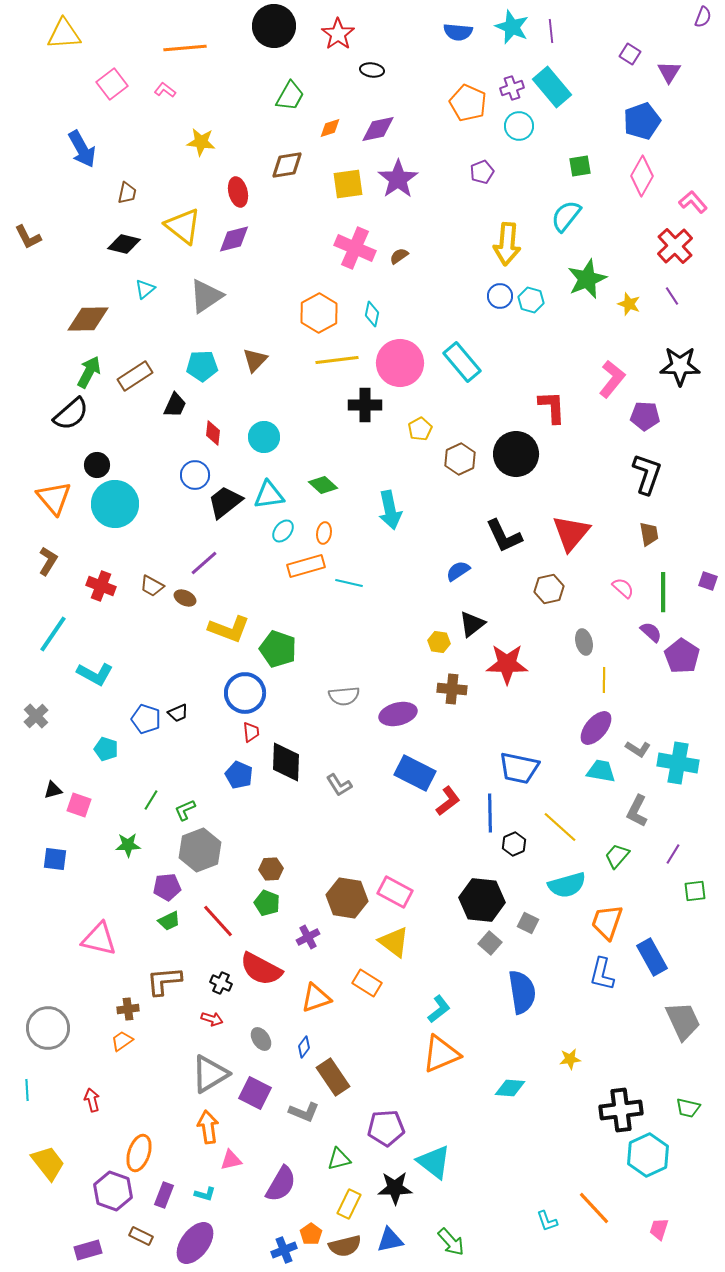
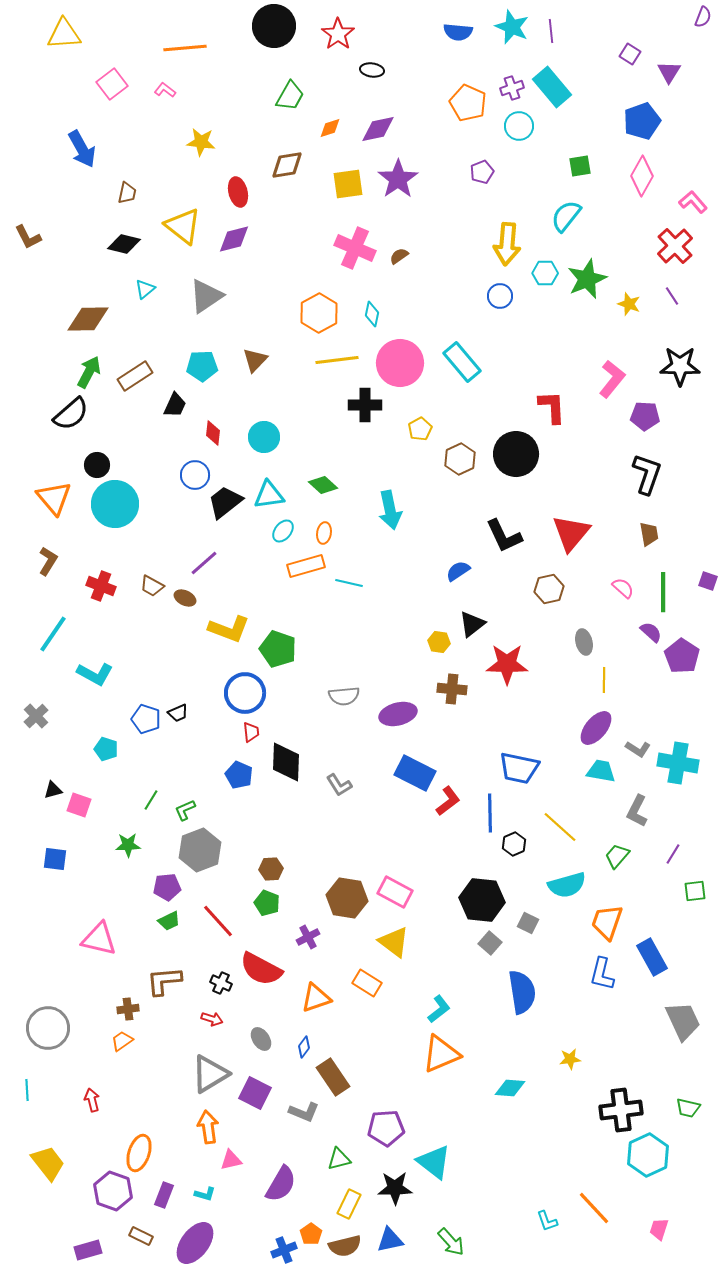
cyan hexagon at (531, 300): moved 14 px right, 27 px up; rotated 15 degrees counterclockwise
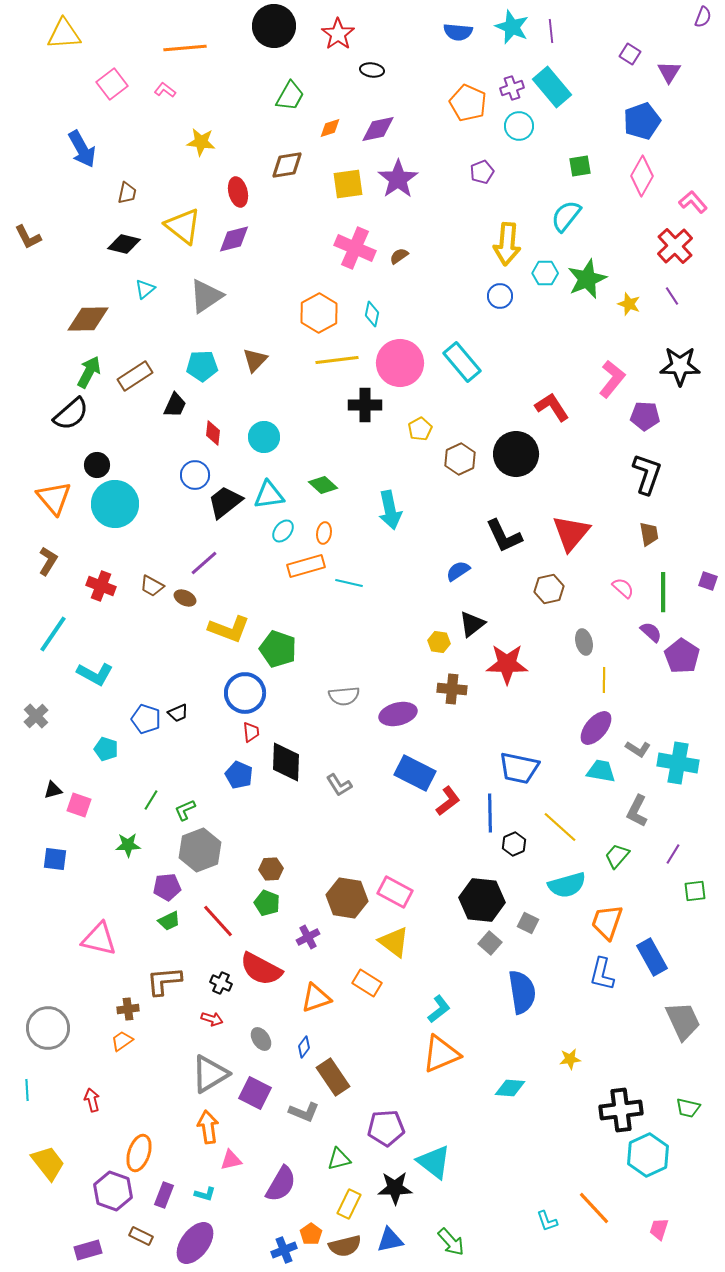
red L-shape at (552, 407): rotated 30 degrees counterclockwise
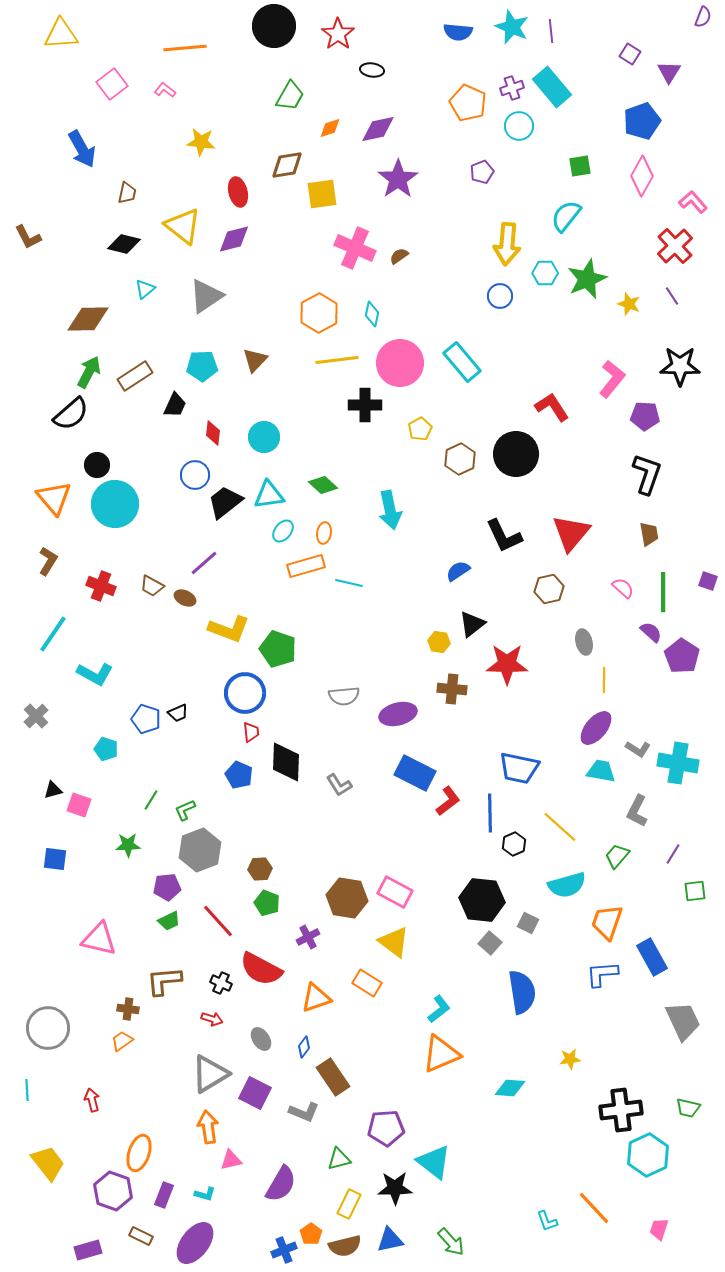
yellow triangle at (64, 34): moved 3 px left
yellow square at (348, 184): moved 26 px left, 10 px down
brown hexagon at (271, 869): moved 11 px left
blue L-shape at (602, 974): rotated 72 degrees clockwise
brown cross at (128, 1009): rotated 15 degrees clockwise
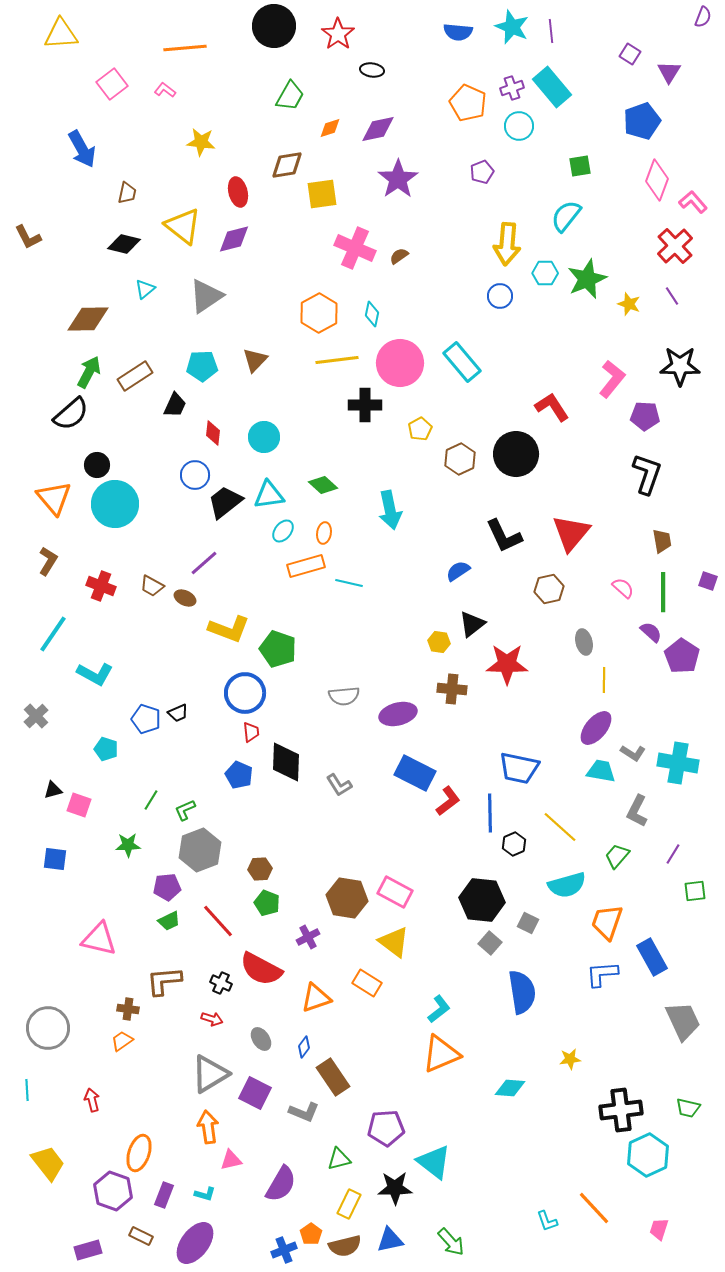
pink diamond at (642, 176): moved 15 px right, 4 px down; rotated 9 degrees counterclockwise
brown trapezoid at (649, 534): moved 13 px right, 7 px down
gray L-shape at (638, 749): moved 5 px left, 4 px down
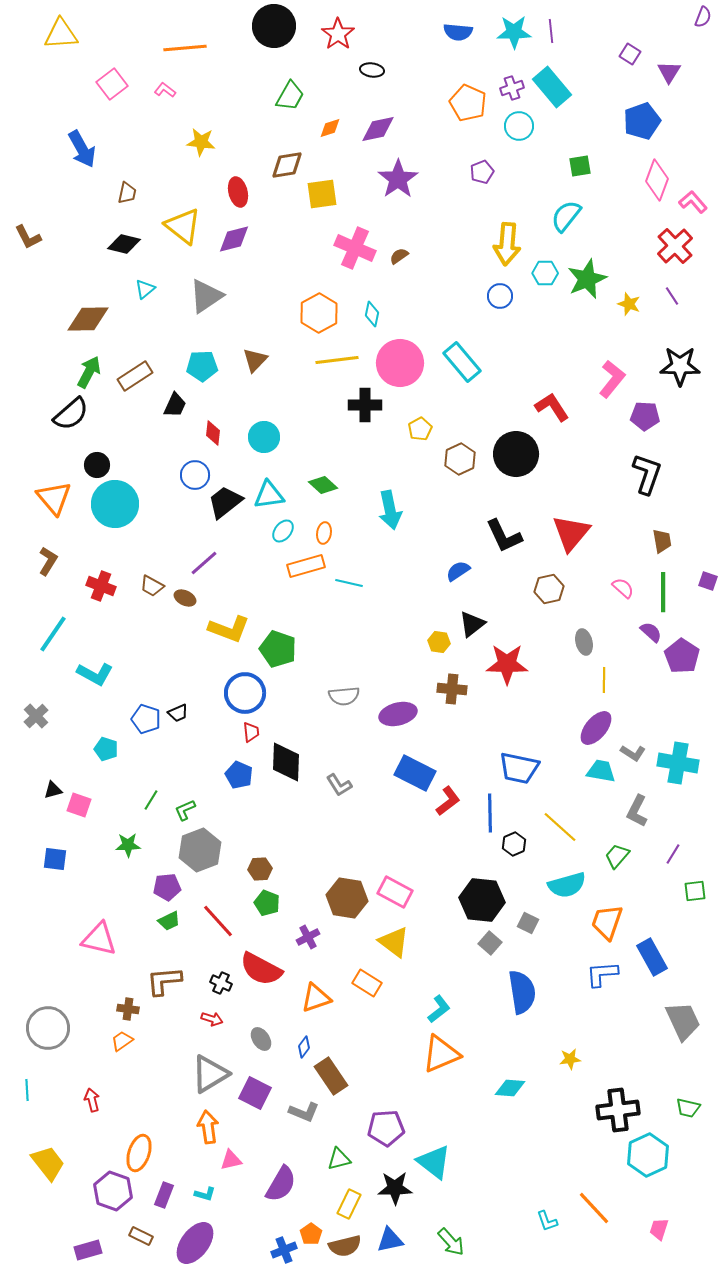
cyan star at (512, 27): moved 2 px right, 5 px down; rotated 24 degrees counterclockwise
brown rectangle at (333, 1077): moved 2 px left, 1 px up
black cross at (621, 1110): moved 3 px left
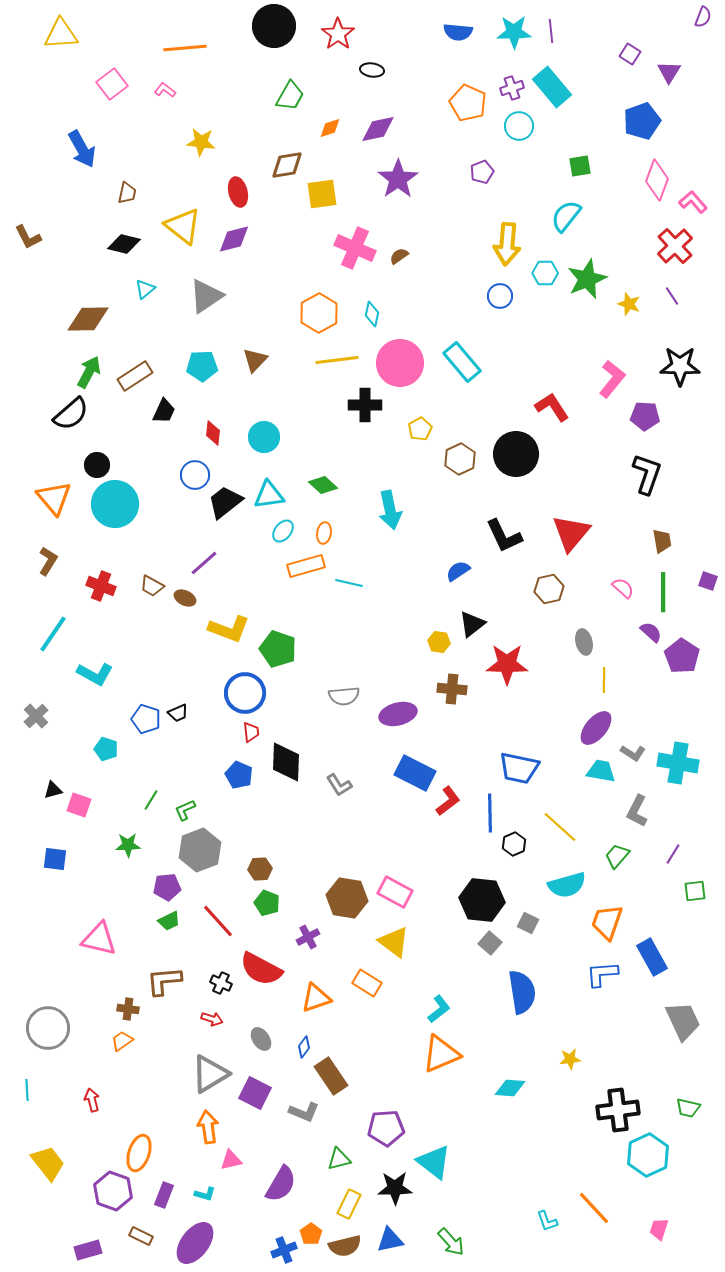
black trapezoid at (175, 405): moved 11 px left, 6 px down
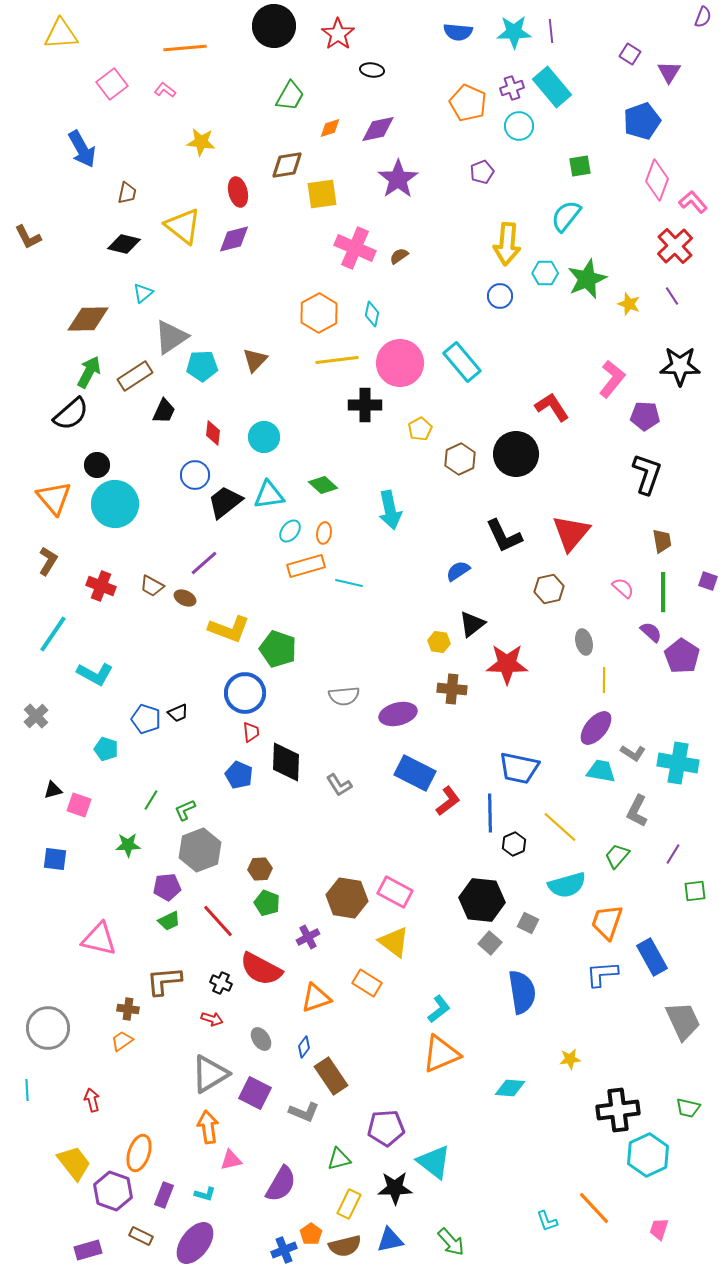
cyan triangle at (145, 289): moved 2 px left, 4 px down
gray triangle at (206, 296): moved 35 px left, 41 px down
cyan ellipse at (283, 531): moved 7 px right
yellow trapezoid at (48, 1163): moved 26 px right
